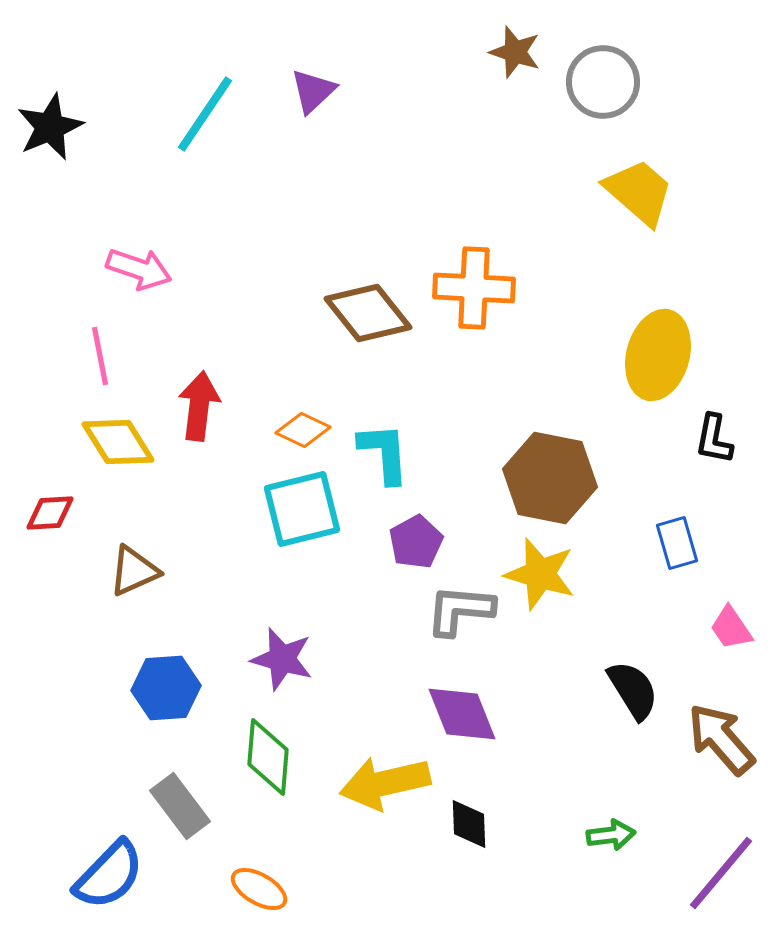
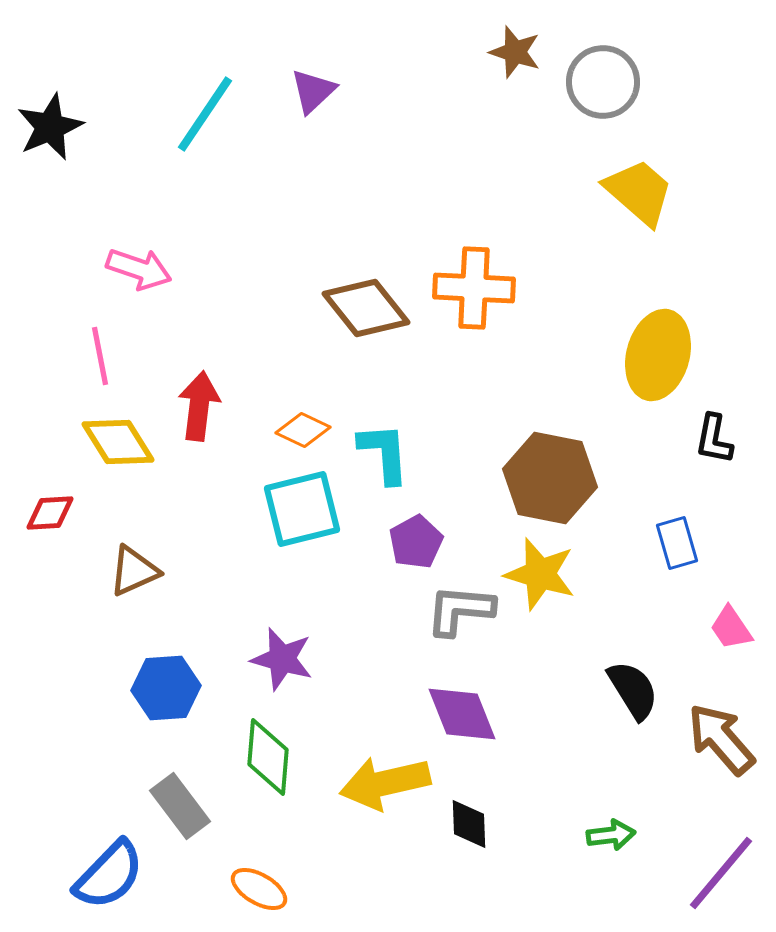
brown diamond: moved 2 px left, 5 px up
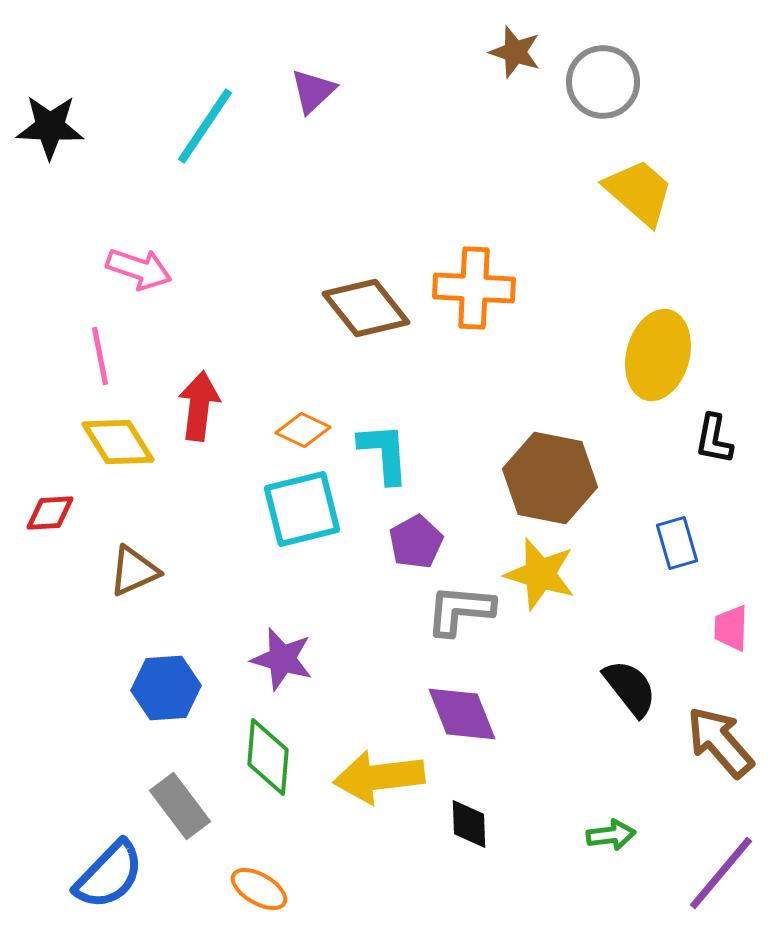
cyan line: moved 12 px down
black star: rotated 26 degrees clockwise
pink trapezoid: rotated 36 degrees clockwise
black semicircle: moved 3 px left, 2 px up; rotated 6 degrees counterclockwise
brown arrow: moved 1 px left, 3 px down
yellow arrow: moved 6 px left, 6 px up; rotated 6 degrees clockwise
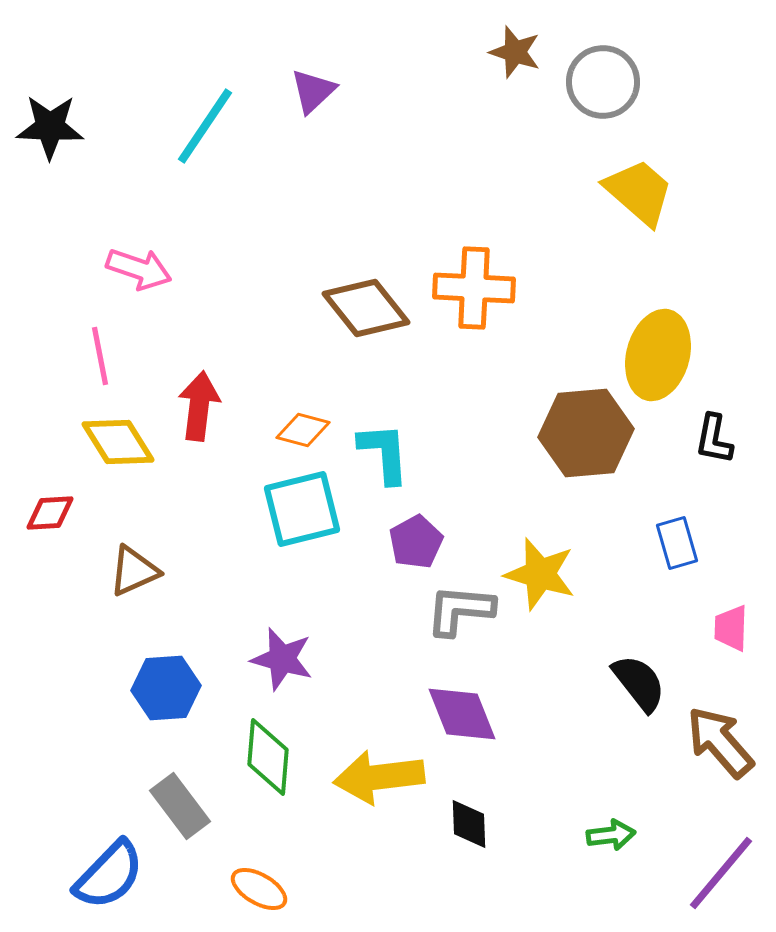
orange diamond: rotated 10 degrees counterclockwise
brown hexagon: moved 36 px right, 45 px up; rotated 16 degrees counterclockwise
black semicircle: moved 9 px right, 5 px up
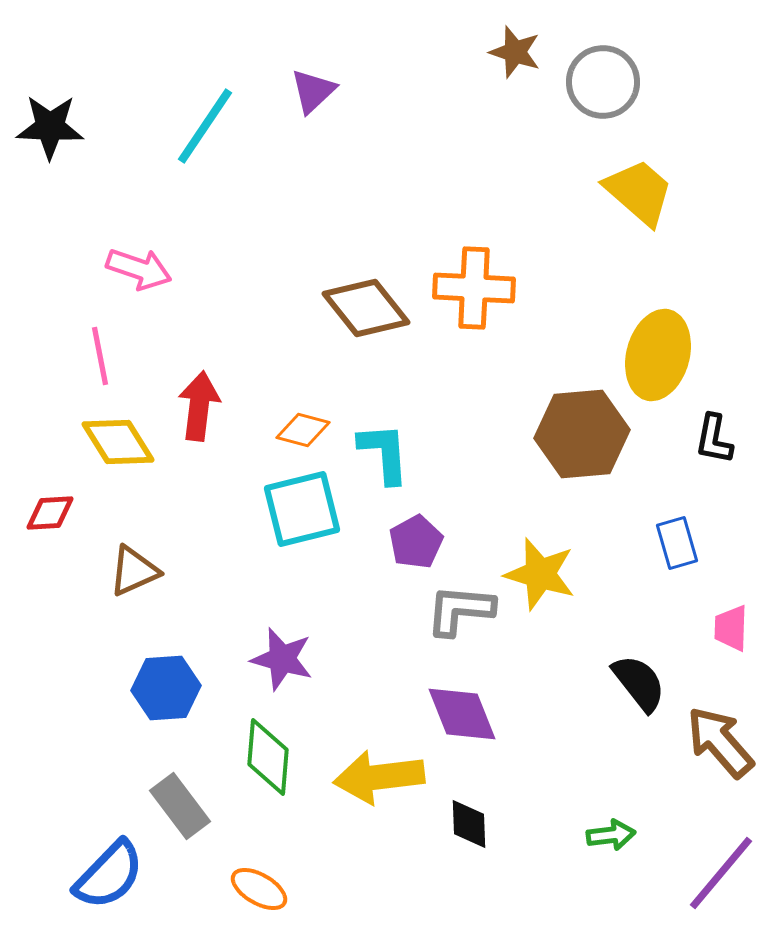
brown hexagon: moved 4 px left, 1 px down
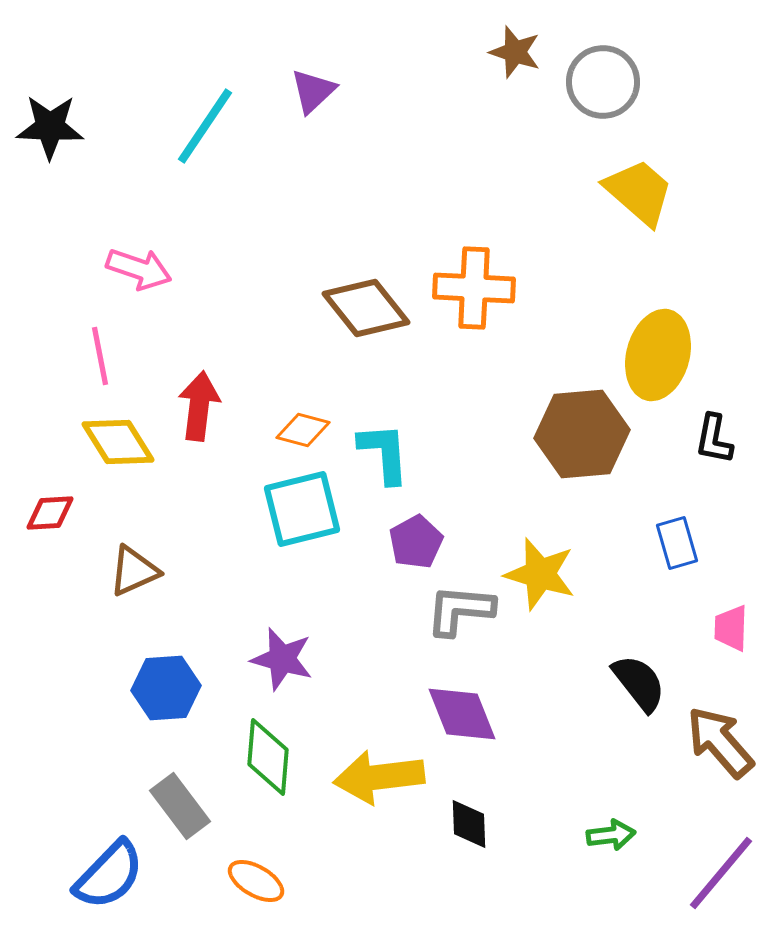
orange ellipse: moved 3 px left, 8 px up
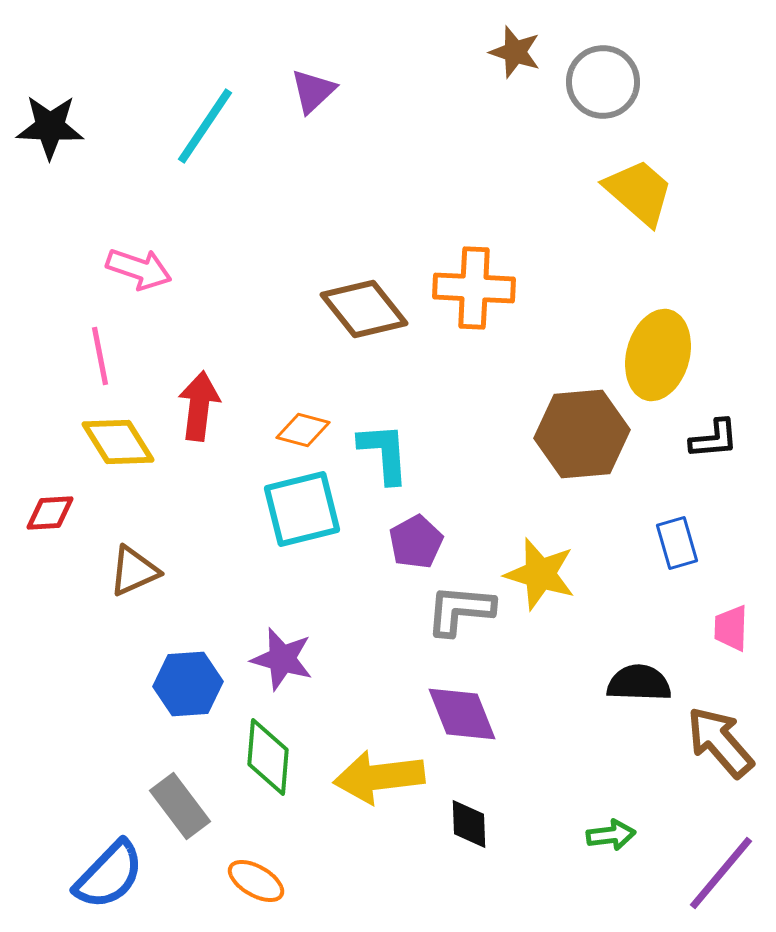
brown diamond: moved 2 px left, 1 px down
black L-shape: rotated 106 degrees counterclockwise
black semicircle: rotated 50 degrees counterclockwise
blue hexagon: moved 22 px right, 4 px up
